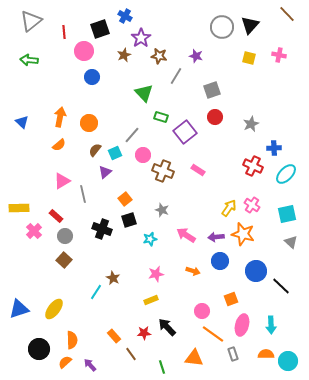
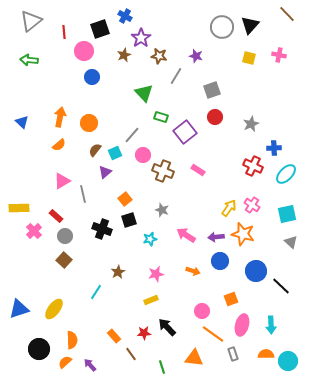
brown star at (113, 278): moved 5 px right, 6 px up; rotated 16 degrees clockwise
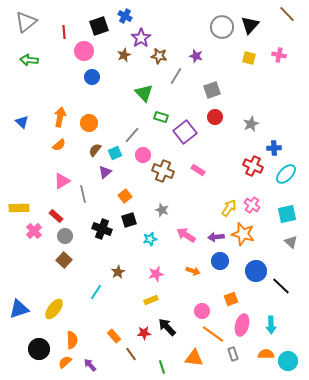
gray triangle at (31, 21): moved 5 px left, 1 px down
black square at (100, 29): moved 1 px left, 3 px up
orange square at (125, 199): moved 3 px up
